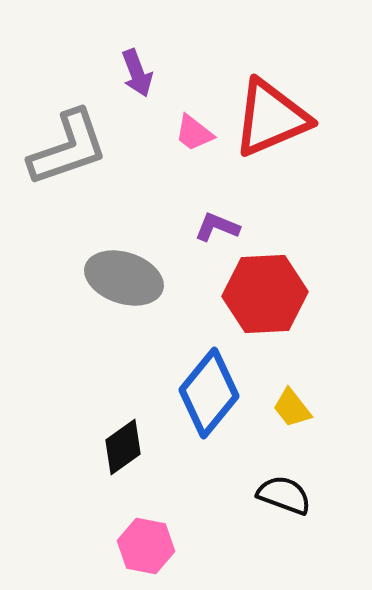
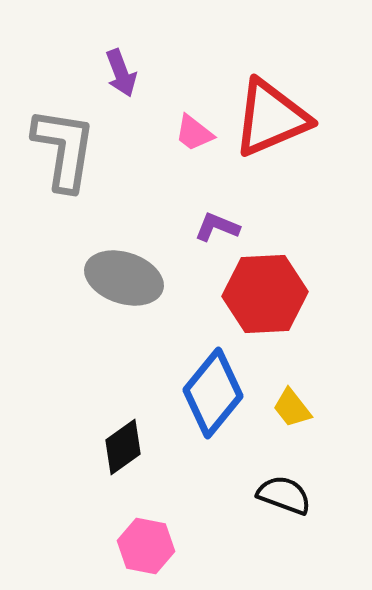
purple arrow: moved 16 px left
gray L-shape: moved 4 px left, 1 px down; rotated 62 degrees counterclockwise
blue diamond: moved 4 px right
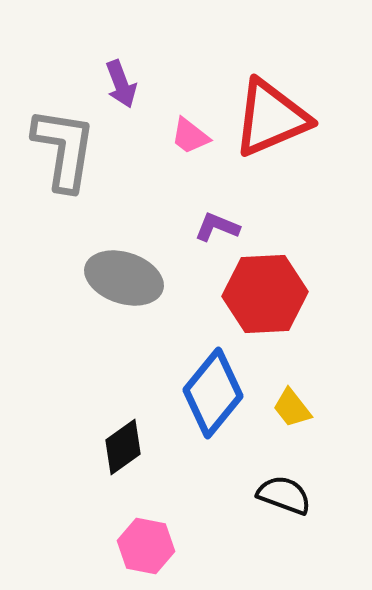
purple arrow: moved 11 px down
pink trapezoid: moved 4 px left, 3 px down
